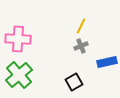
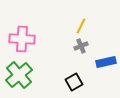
pink cross: moved 4 px right
blue rectangle: moved 1 px left
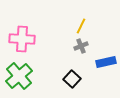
green cross: moved 1 px down
black square: moved 2 px left, 3 px up; rotated 18 degrees counterclockwise
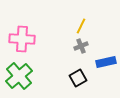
black square: moved 6 px right, 1 px up; rotated 18 degrees clockwise
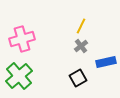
pink cross: rotated 20 degrees counterclockwise
gray cross: rotated 16 degrees counterclockwise
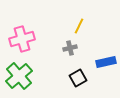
yellow line: moved 2 px left
gray cross: moved 11 px left, 2 px down; rotated 24 degrees clockwise
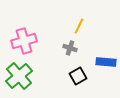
pink cross: moved 2 px right, 2 px down
gray cross: rotated 32 degrees clockwise
blue rectangle: rotated 18 degrees clockwise
black square: moved 2 px up
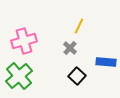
gray cross: rotated 24 degrees clockwise
black square: moved 1 px left; rotated 18 degrees counterclockwise
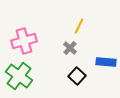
green cross: rotated 12 degrees counterclockwise
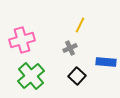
yellow line: moved 1 px right, 1 px up
pink cross: moved 2 px left, 1 px up
gray cross: rotated 24 degrees clockwise
green cross: moved 12 px right; rotated 12 degrees clockwise
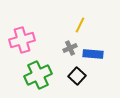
blue rectangle: moved 13 px left, 8 px up
green cross: moved 7 px right, 1 px up; rotated 16 degrees clockwise
